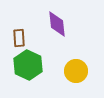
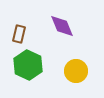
purple diamond: moved 5 px right, 2 px down; rotated 16 degrees counterclockwise
brown rectangle: moved 4 px up; rotated 18 degrees clockwise
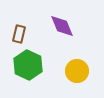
yellow circle: moved 1 px right
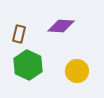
purple diamond: moved 1 px left; rotated 64 degrees counterclockwise
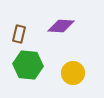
green hexagon: rotated 20 degrees counterclockwise
yellow circle: moved 4 px left, 2 px down
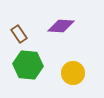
brown rectangle: rotated 48 degrees counterclockwise
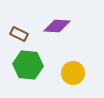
purple diamond: moved 4 px left
brown rectangle: rotated 30 degrees counterclockwise
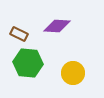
green hexagon: moved 2 px up
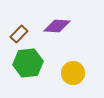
brown rectangle: rotated 72 degrees counterclockwise
green hexagon: rotated 12 degrees counterclockwise
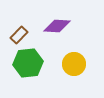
brown rectangle: moved 1 px down
yellow circle: moved 1 px right, 9 px up
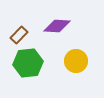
yellow circle: moved 2 px right, 3 px up
